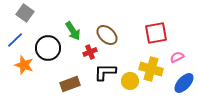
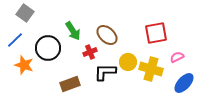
yellow circle: moved 2 px left, 19 px up
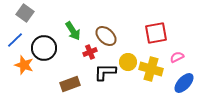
brown ellipse: moved 1 px left, 1 px down
black circle: moved 4 px left
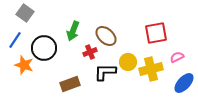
green arrow: rotated 54 degrees clockwise
blue line: rotated 12 degrees counterclockwise
yellow cross: rotated 30 degrees counterclockwise
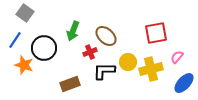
pink semicircle: rotated 24 degrees counterclockwise
black L-shape: moved 1 px left, 1 px up
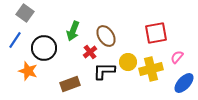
brown ellipse: rotated 15 degrees clockwise
red cross: rotated 16 degrees counterclockwise
orange star: moved 4 px right, 6 px down
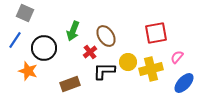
gray square: rotated 12 degrees counterclockwise
